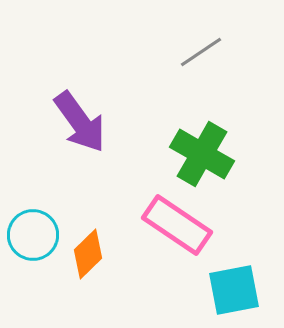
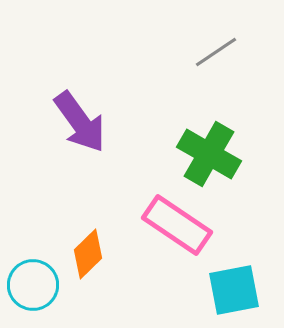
gray line: moved 15 px right
green cross: moved 7 px right
cyan circle: moved 50 px down
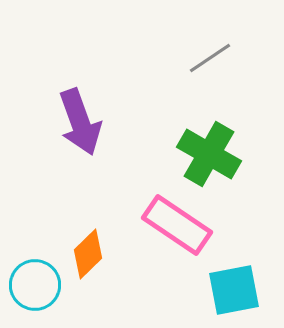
gray line: moved 6 px left, 6 px down
purple arrow: rotated 16 degrees clockwise
cyan circle: moved 2 px right
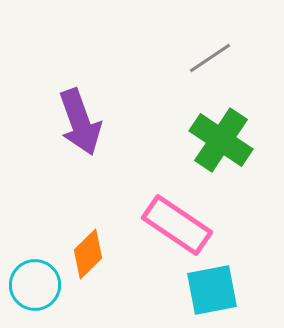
green cross: moved 12 px right, 14 px up; rotated 4 degrees clockwise
cyan square: moved 22 px left
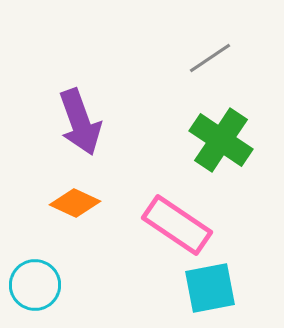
orange diamond: moved 13 px left, 51 px up; rotated 69 degrees clockwise
cyan square: moved 2 px left, 2 px up
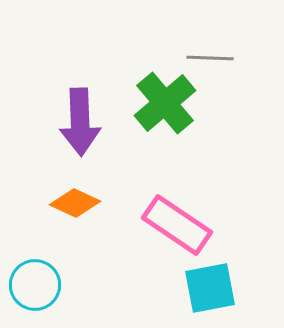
gray line: rotated 36 degrees clockwise
purple arrow: rotated 18 degrees clockwise
green cross: moved 56 px left, 37 px up; rotated 16 degrees clockwise
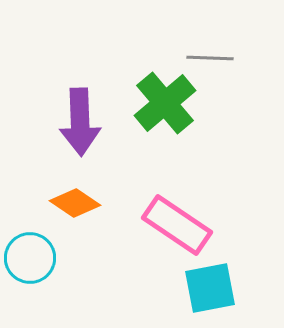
orange diamond: rotated 9 degrees clockwise
cyan circle: moved 5 px left, 27 px up
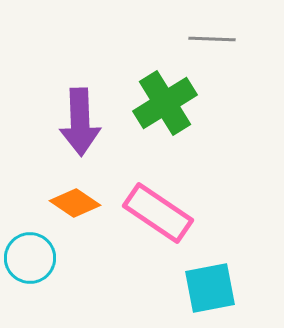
gray line: moved 2 px right, 19 px up
green cross: rotated 8 degrees clockwise
pink rectangle: moved 19 px left, 12 px up
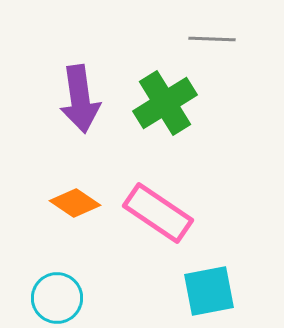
purple arrow: moved 23 px up; rotated 6 degrees counterclockwise
cyan circle: moved 27 px right, 40 px down
cyan square: moved 1 px left, 3 px down
